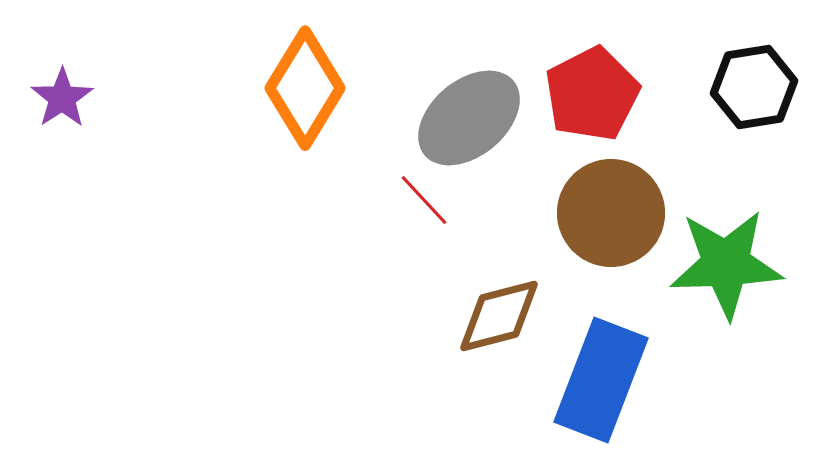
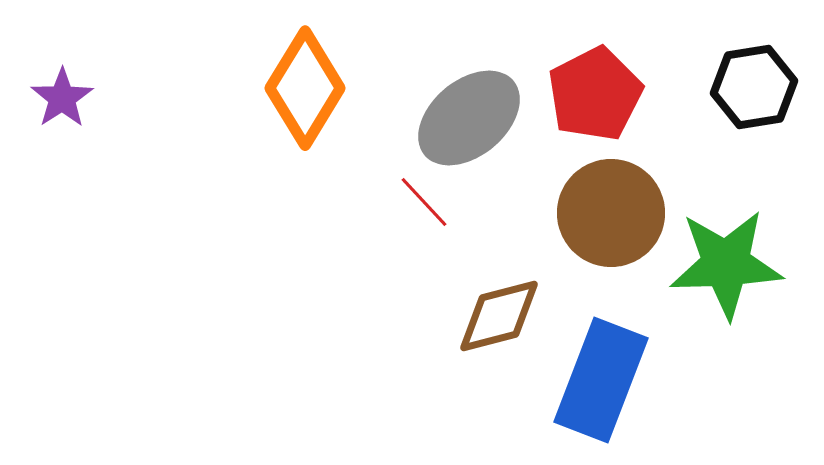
red pentagon: moved 3 px right
red line: moved 2 px down
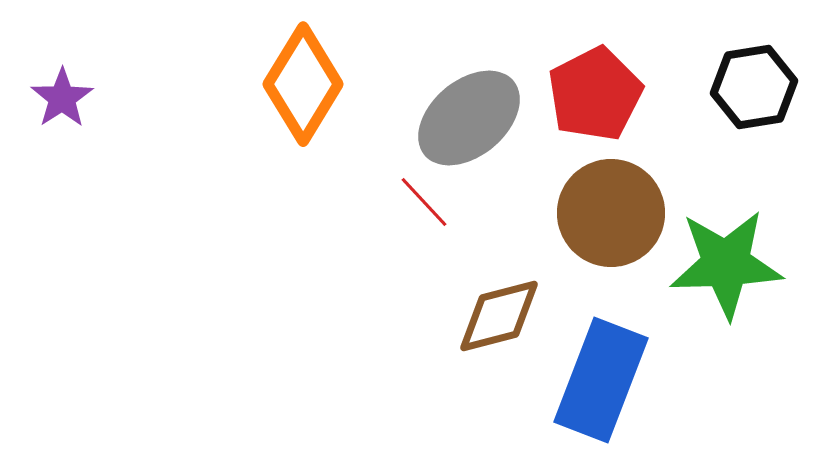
orange diamond: moved 2 px left, 4 px up
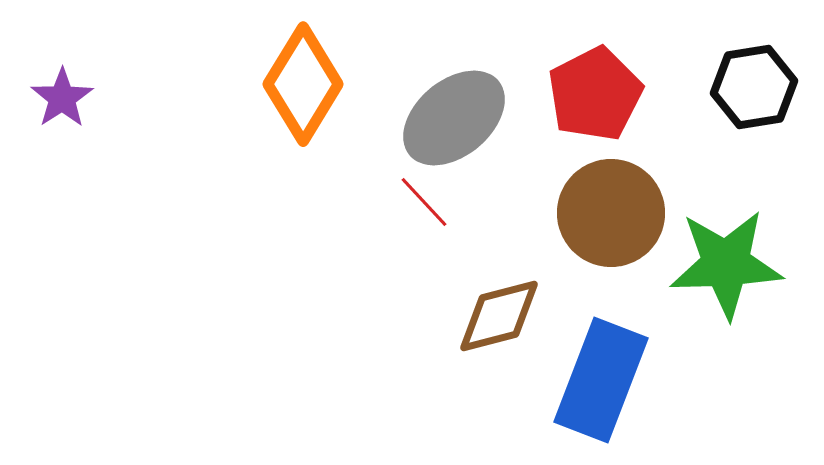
gray ellipse: moved 15 px left
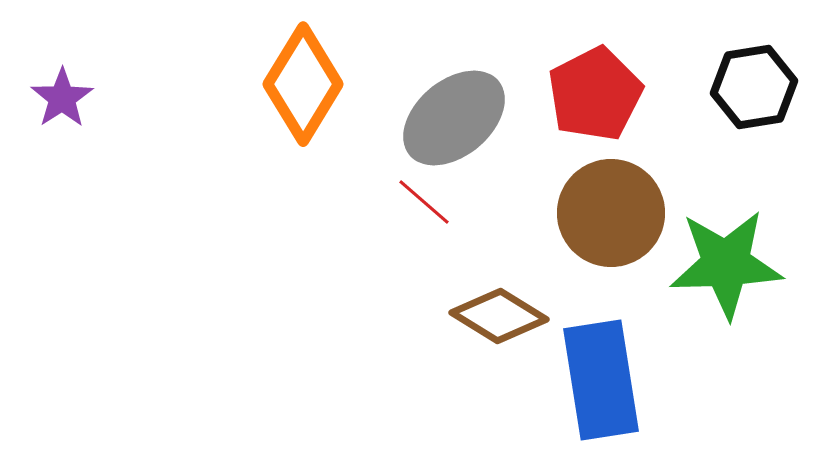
red line: rotated 6 degrees counterclockwise
brown diamond: rotated 46 degrees clockwise
blue rectangle: rotated 30 degrees counterclockwise
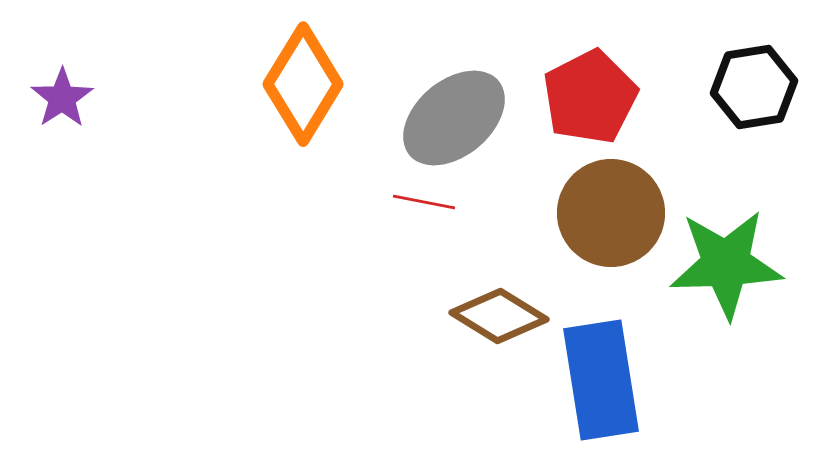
red pentagon: moved 5 px left, 3 px down
red line: rotated 30 degrees counterclockwise
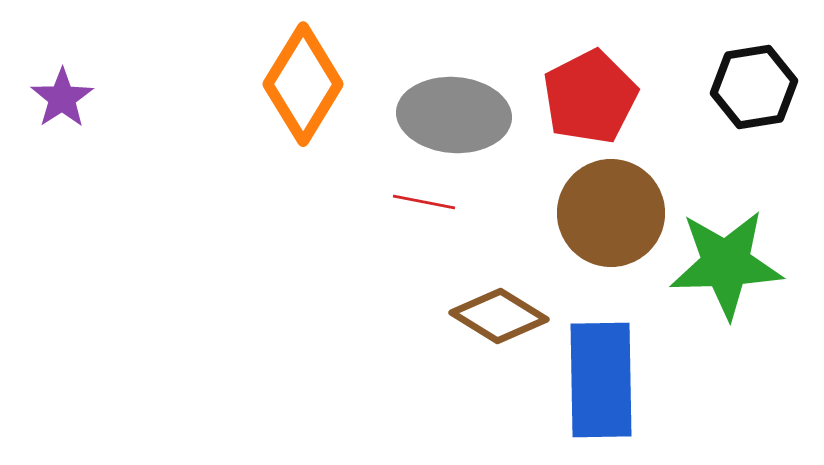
gray ellipse: moved 3 px up; rotated 44 degrees clockwise
blue rectangle: rotated 8 degrees clockwise
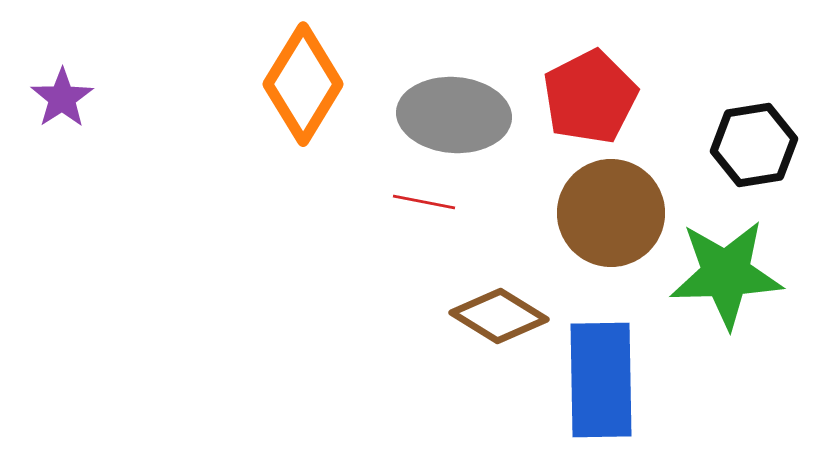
black hexagon: moved 58 px down
green star: moved 10 px down
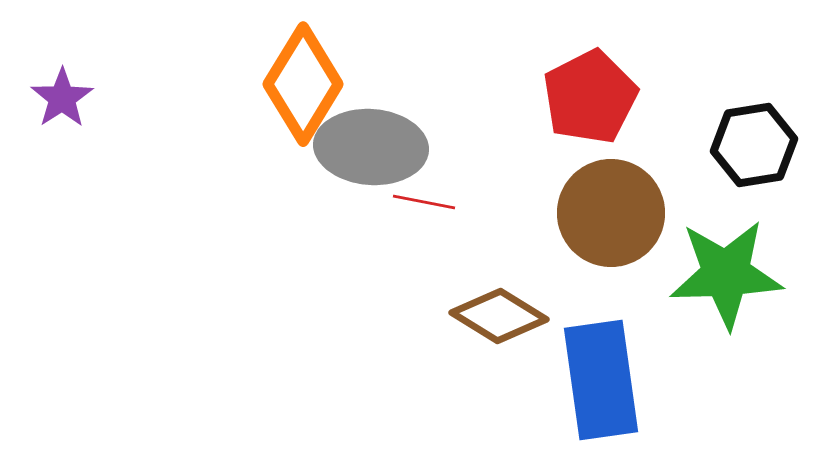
gray ellipse: moved 83 px left, 32 px down
blue rectangle: rotated 7 degrees counterclockwise
